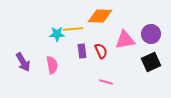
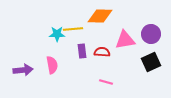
red semicircle: moved 1 px right, 1 px down; rotated 63 degrees counterclockwise
purple arrow: moved 8 px down; rotated 66 degrees counterclockwise
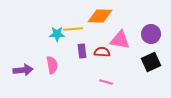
pink triangle: moved 5 px left; rotated 20 degrees clockwise
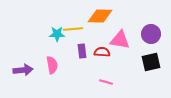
black square: rotated 12 degrees clockwise
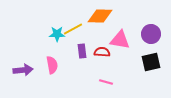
yellow line: rotated 24 degrees counterclockwise
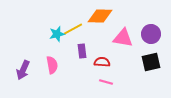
cyan star: rotated 14 degrees counterclockwise
pink triangle: moved 3 px right, 2 px up
red semicircle: moved 10 px down
purple arrow: rotated 120 degrees clockwise
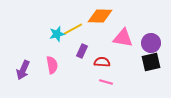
purple circle: moved 9 px down
purple rectangle: rotated 32 degrees clockwise
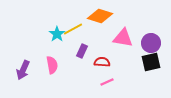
orange diamond: rotated 15 degrees clockwise
cyan star: rotated 21 degrees counterclockwise
pink line: moved 1 px right; rotated 40 degrees counterclockwise
